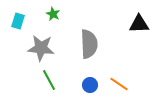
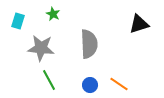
black triangle: rotated 15 degrees counterclockwise
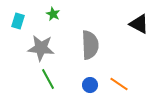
black triangle: rotated 45 degrees clockwise
gray semicircle: moved 1 px right, 1 px down
green line: moved 1 px left, 1 px up
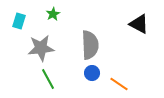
green star: rotated 16 degrees clockwise
cyan rectangle: moved 1 px right
gray star: rotated 12 degrees counterclockwise
blue circle: moved 2 px right, 12 px up
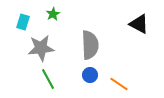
cyan rectangle: moved 4 px right, 1 px down
blue circle: moved 2 px left, 2 px down
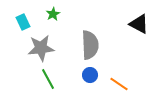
cyan rectangle: rotated 42 degrees counterclockwise
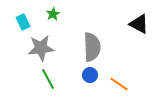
gray semicircle: moved 2 px right, 2 px down
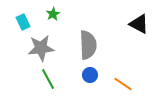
gray semicircle: moved 4 px left, 2 px up
orange line: moved 4 px right
